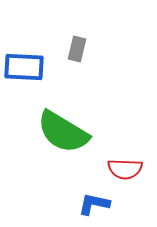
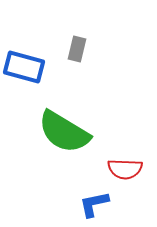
blue rectangle: rotated 12 degrees clockwise
green semicircle: moved 1 px right
blue L-shape: rotated 24 degrees counterclockwise
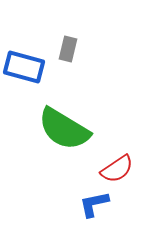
gray rectangle: moved 9 px left
green semicircle: moved 3 px up
red semicircle: moved 8 px left; rotated 36 degrees counterclockwise
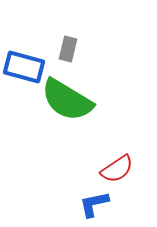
green semicircle: moved 3 px right, 29 px up
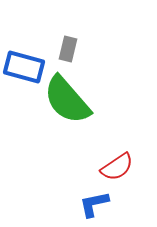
green semicircle: rotated 18 degrees clockwise
red semicircle: moved 2 px up
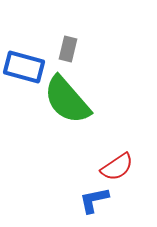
blue L-shape: moved 4 px up
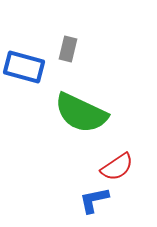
green semicircle: moved 14 px right, 13 px down; rotated 24 degrees counterclockwise
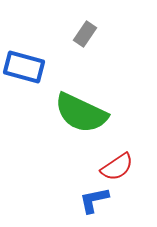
gray rectangle: moved 17 px right, 15 px up; rotated 20 degrees clockwise
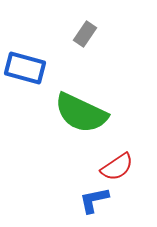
blue rectangle: moved 1 px right, 1 px down
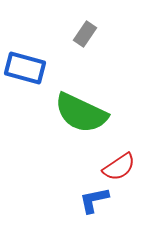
red semicircle: moved 2 px right
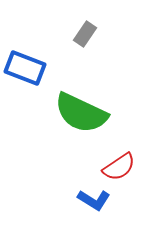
blue rectangle: rotated 6 degrees clockwise
blue L-shape: rotated 136 degrees counterclockwise
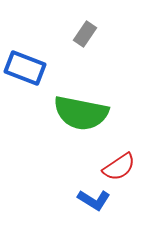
green semicircle: rotated 14 degrees counterclockwise
